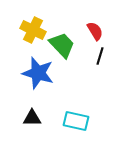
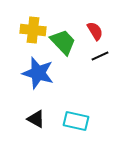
yellow cross: rotated 20 degrees counterclockwise
green trapezoid: moved 1 px right, 3 px up
black line: rotated 48 degrees clockwise
black triangle: moved 4 px right, 1 px down; rotated 30 degrees clockwise
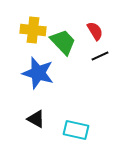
cyan rectangle: moved 9 px down
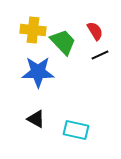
black line: moved 1 px up
blue star: moved 1 px up; rotated 16 degrees counterclockwise
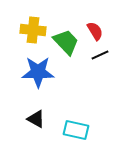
green trapezoid: moved 3 px right
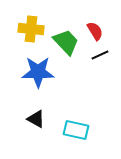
yellow cross: moved 2 px left, 1 px up
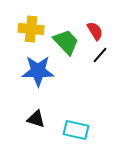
black line: rotated 24 degrees counterclockwise
blue star: moved 1 px up
black triangle: rotated 12 degrees counterclockwise
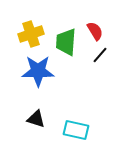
yellow cross: moved 5 px down; rotated 25 degrees counterclockwise
green trapezoid: rotated 132 degrees counterclockwise
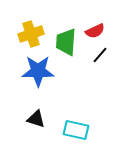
red semicircle: rotated 96 degrees clockwise
